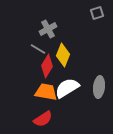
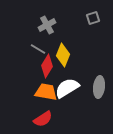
gray square: moved 4 px left, 5 px down
gray cross: moved 1 px left, 4 px up
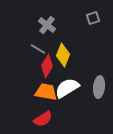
gray cross: rotated 24 degrees counterclockwise
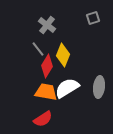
gray line: rotated 21 degrees clockwise
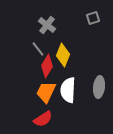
white semicircle: moved 1 px right, 2 px down; rotated 55 degrees counterclockwise
orange trapezoid: rotated 75 degrees counterclockwise
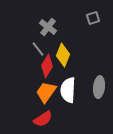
gray cross: moved 1 px right, 2 px down
orange trapezoid: rotated 10 degrees clockwise
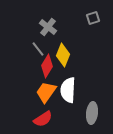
gray ellipse: moved 7 px left, 26 px down
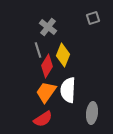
gray line: moved 1 px down; rotated 21 degrees clockwise
